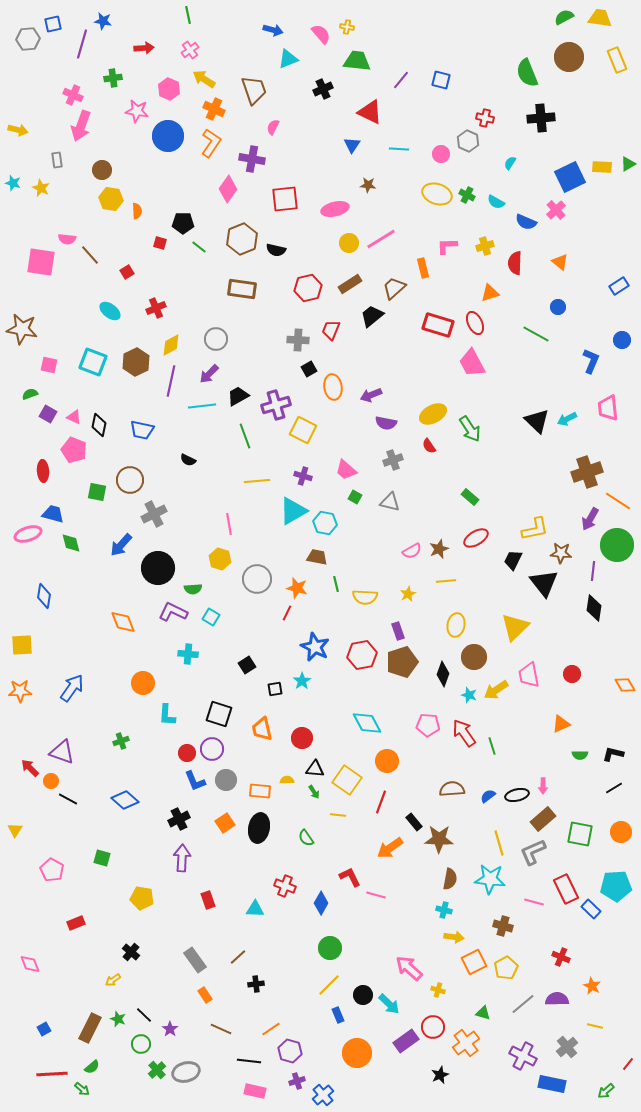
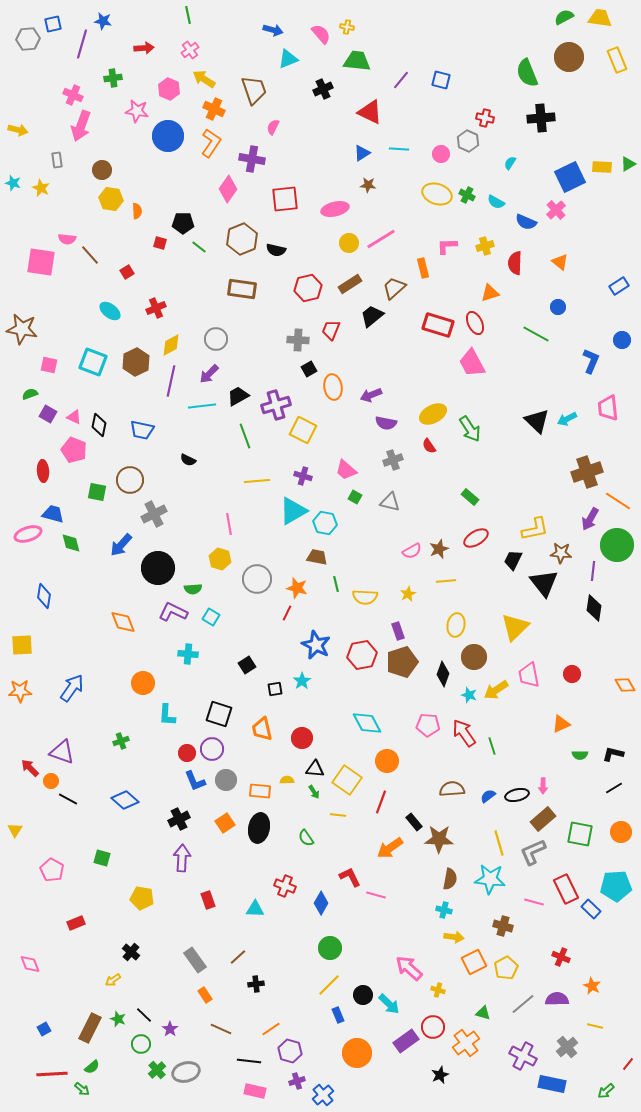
blue triangle at (352, 145): moved 10 px right, 8 px down; rotated 24 degrees clockwise
blue star at (315, 647): moved 1 px right, 2 px up
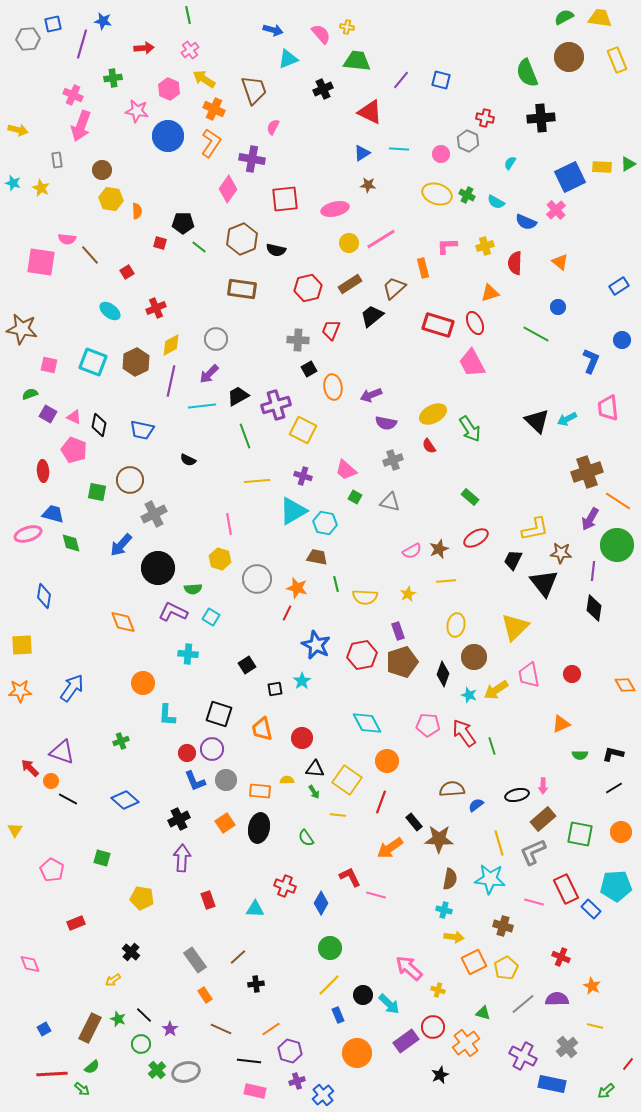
blue semicircle at (488, 796): moved 12 px left, 9 px down
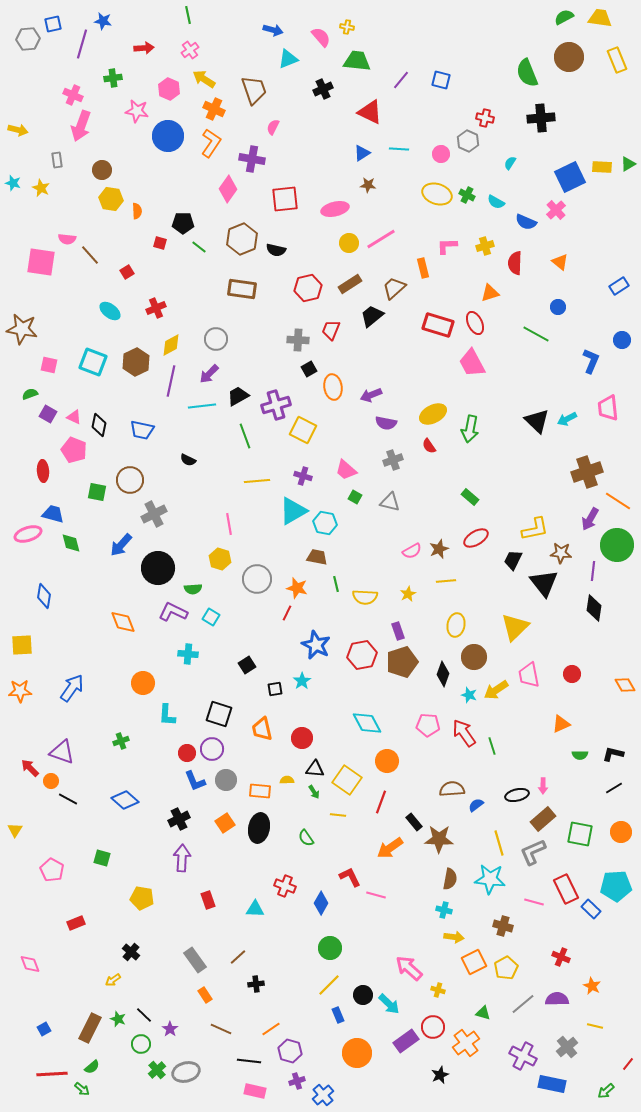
pink semicircle at (321, 34): moved 3 px down
green arrow at (470, 429): rotated 44 degrees clockwise
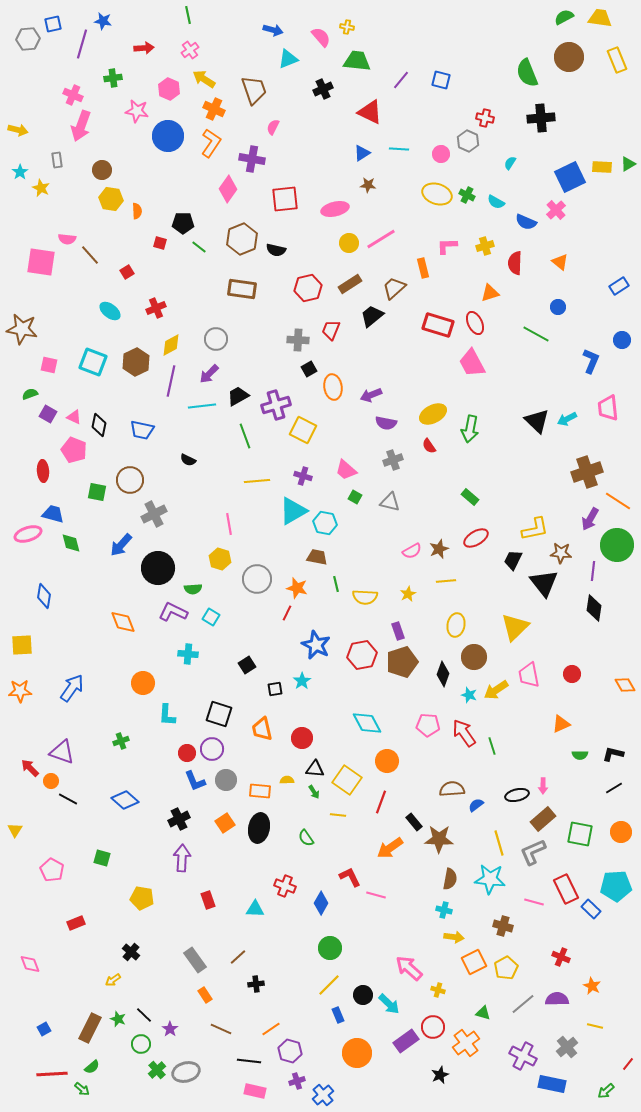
cyan star at (13, 183): moved 7 px right, 11 px up; rotated 21 degrees clockwise
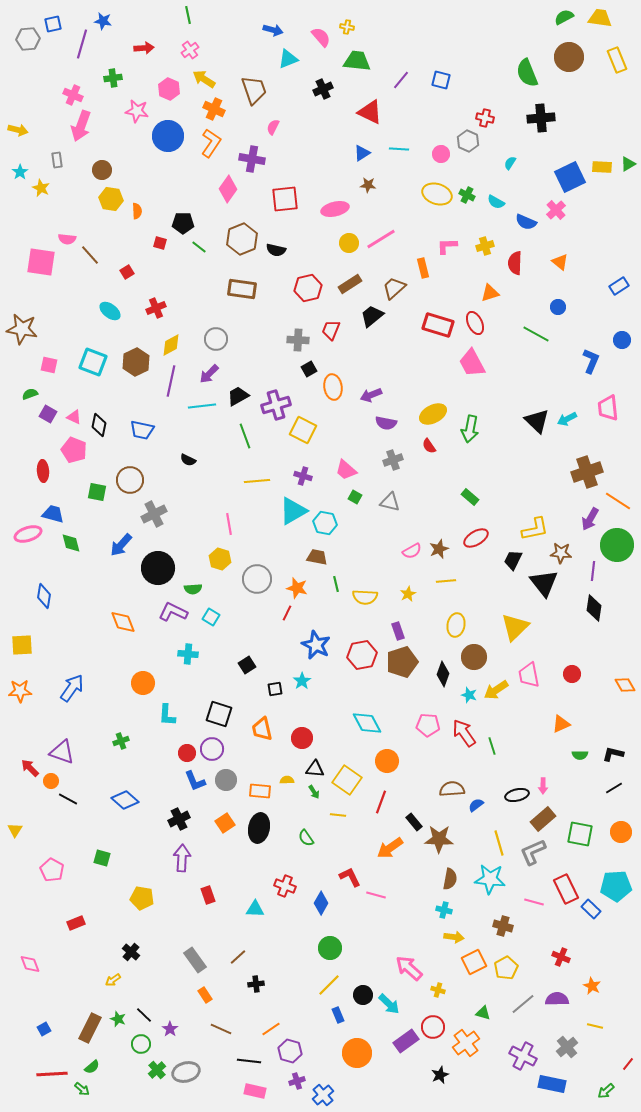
red rectangle at (208, 900): moved 5 px up
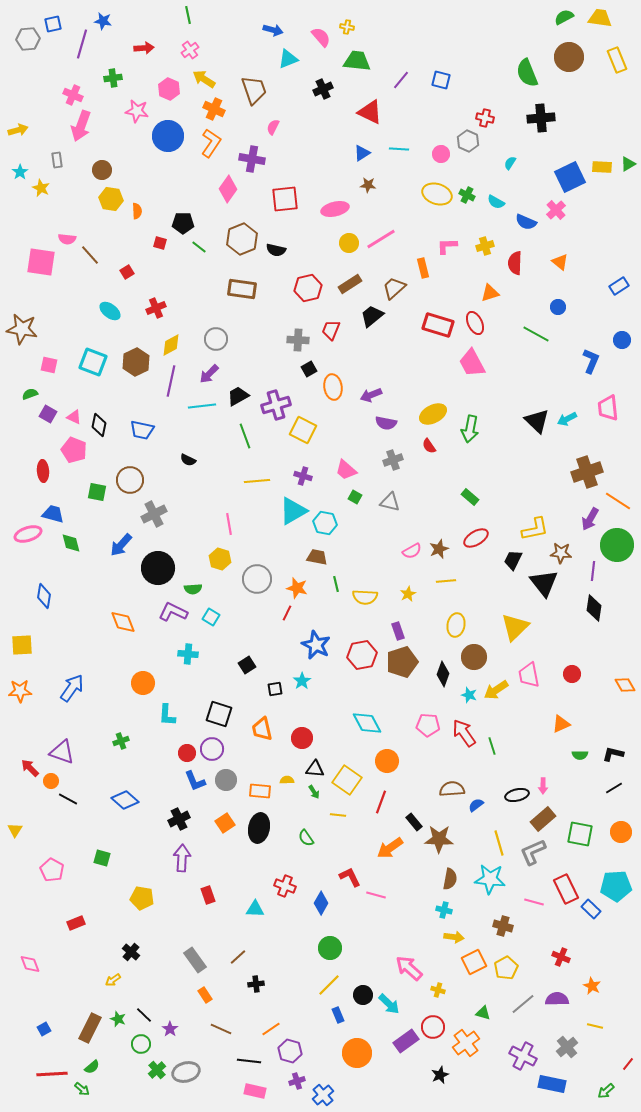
yellow arrow at (18, 130): rotated 30 degrees counterclockwise
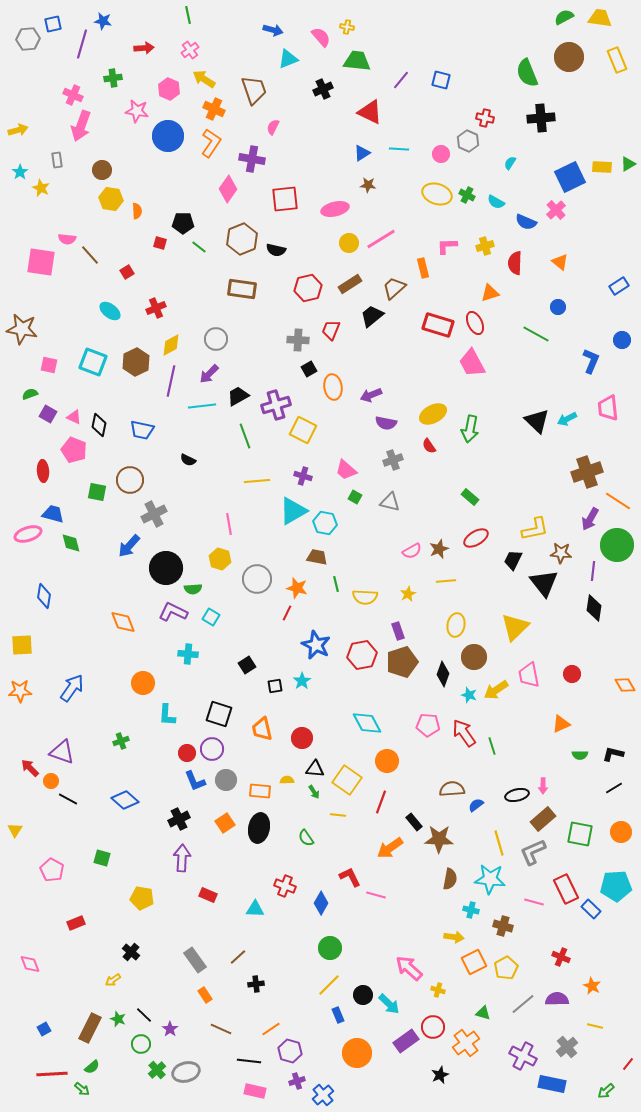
blue arrow at (121, 545): moved 8 px right, 1 px down
black circle at (158, 568): moved 8 px right
black square at (275, 689): moved 3 px up
red rectangle at (208, 895): rotated 48 degrees counterclockwise
cyan cross at (444, 910): moved 27 px right
